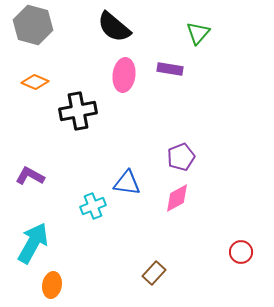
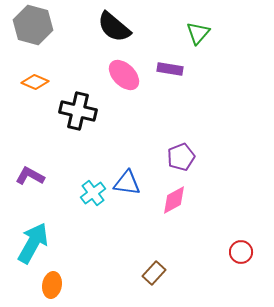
pink ellipse: rotated 52 degrees counterclockwise
black cross: rotated 24 degrees clockwise
pink diamond: moved 3 px left, 2 px down
cyan cross: moved 13 px up; rotated 15 degrees counterclockwise
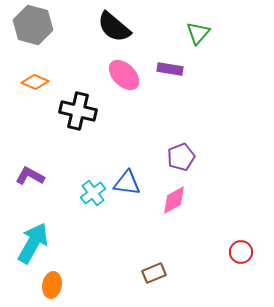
brown rectangle: rotated 25 degrees clockwise
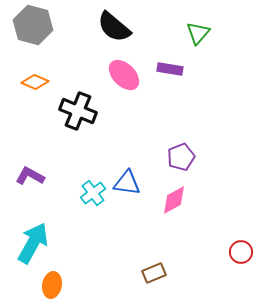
black cross: rotated 9 degrees clockwise
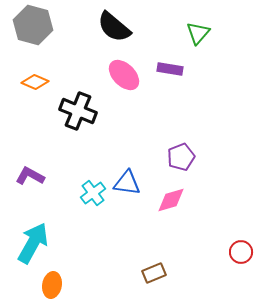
pink diamond: moved 3 px left; rotated 12 degrees clockwise
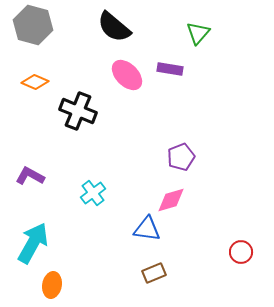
pink ellipse: moved 3 px right
blue triangle: moved 20 px right, 46 px down
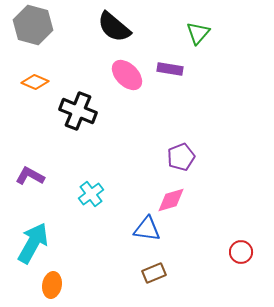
cyan cross: moved 2 px left, 1 px down
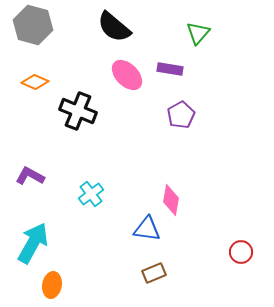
purple pentagon: moved 42 px up; rotated 8 degrees counterclockwise
pink diamond: rotated 64 degrees counterclockwise
